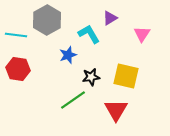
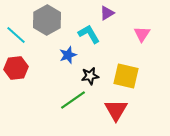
purple triangle: moved 3 px left, 5 px up
cyan line: rotated 35 degrees clockwise
red hexagon: moved 2 px left, 1 px up; rotated 15 degrees counterclockwise
black star: moved 1 px left, 1 px up
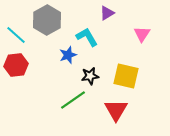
cyan L-shape: moved 2 px left, 3 px down
red hexagon: moved 3 px up
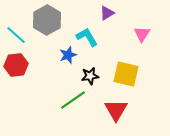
yellow square: moved 2 px up
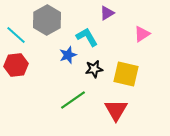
pink triangle: rotated 24 degrees clockwise
black star: moved 4 px right, 7 px up
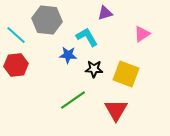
purple triangle: moved 2 px left; rotated 14 degrees clockwise
gray hexagon: rotated 24 degrees counterclockwise
blue star: rotated 24 degrees clockwise
black star: rotated 12 degrees clockwise
yellow square: rotated 8 degrees clockwise
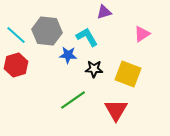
purple triangle: moved 1 px left, 1 px up
gray hexagon: moved 11 px down
red hexagon: rotated 10 degrees counterclockwise
yellow square: moved 2 px right
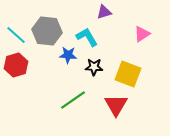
black star: moved 2 px up
red triangle: moved 5 px up
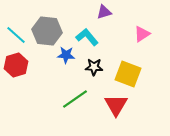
cyan L-shape: rotated 10 degrees counterclockwise
blue star: moved 2 px left
green line: moved 2 px right, 1 px up
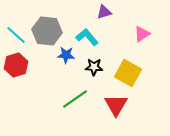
yellow square: moved 1 px up; rotated 8 degrees clockwise
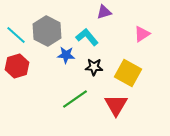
gray hexagon: rotated 20 degrees clockwise
red hexagon: moved 1 px right, 1 px down
